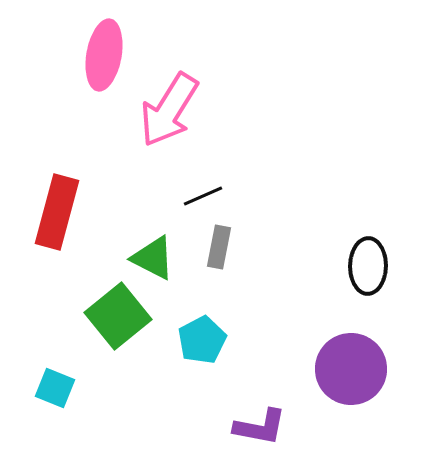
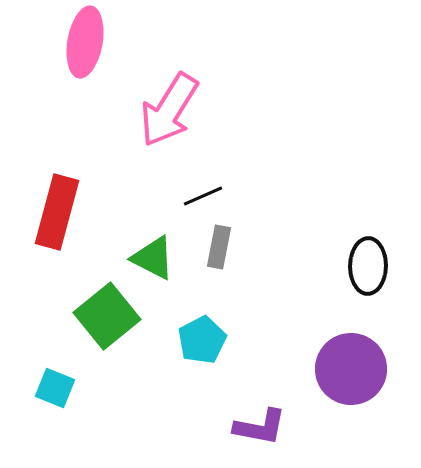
pink ellipse: moved 19 px left, 13 px up
green square: moved 11 px left
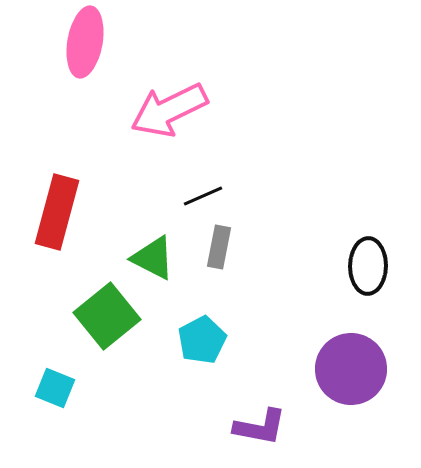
pink arrow: rotated 32 degrees clockwise
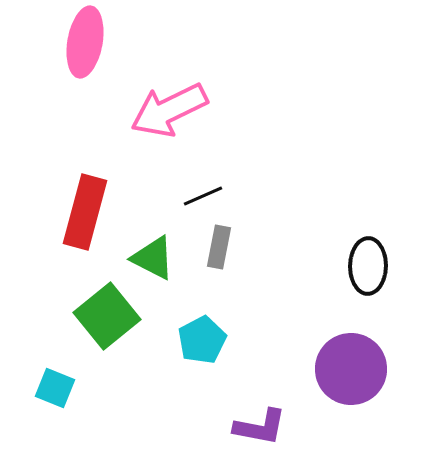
red rectangle: moved 28 px right
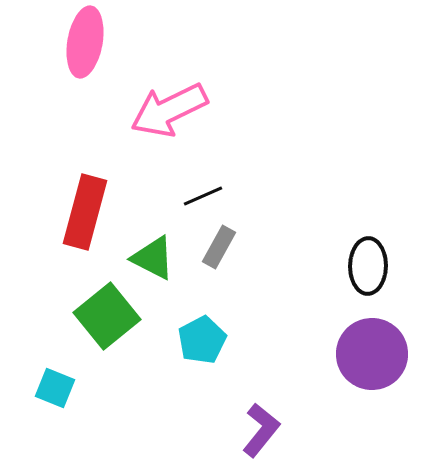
gray rectangle: rotated 18 degrees clockwise
purple circle: moved 21 px right, 15 px up
purple L-shape: moved 1 px right, 3 px down; rotated 62 degrees counterclockwise
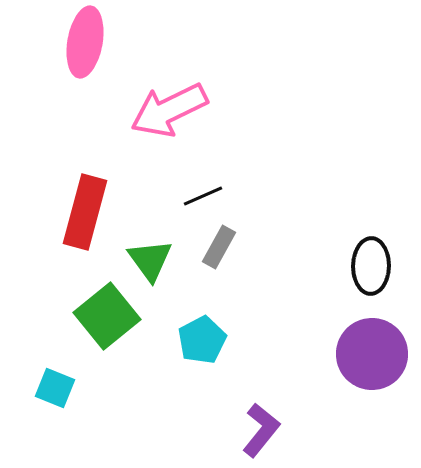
green triangle: moved 3 px left, 2 px down; rotated 27 degrees clockwise
black ellipse: moved 3 px right
